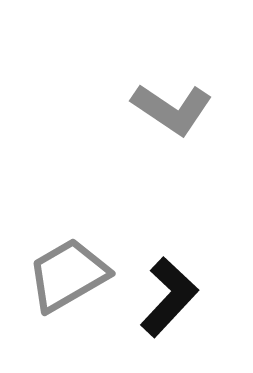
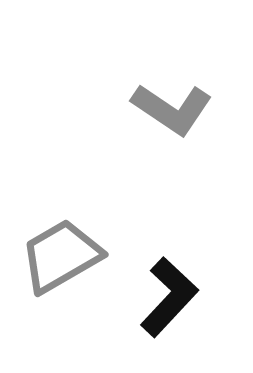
gray trapezoid: moved 7 px left, 19 px up
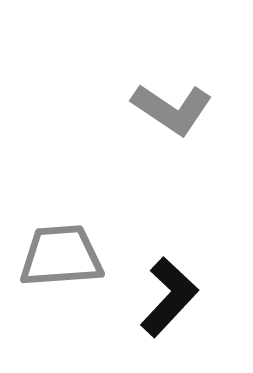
gray trapezoid: rotated 26 degrees clockwise
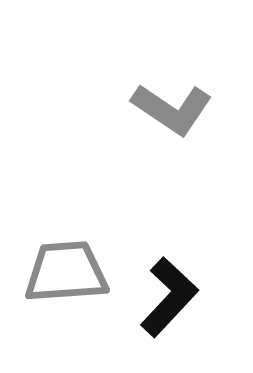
gray trapezoid: moved 5 px right, 16 px down
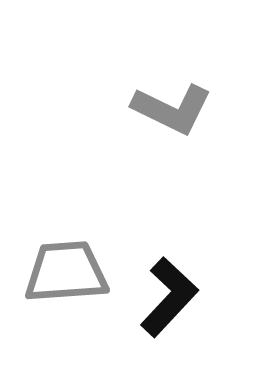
gray L-shape: rotated 8 degrees counterclockwise
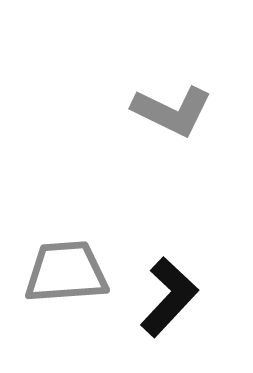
gray L-shape: moved 2 px down
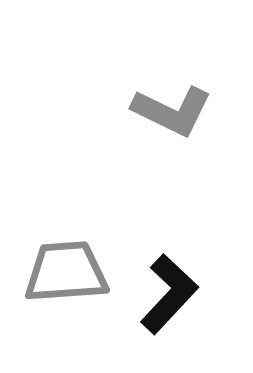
black L-shape: moved 3 px up
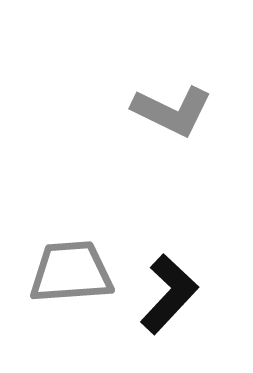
gray trapezoid: moved 5 px right
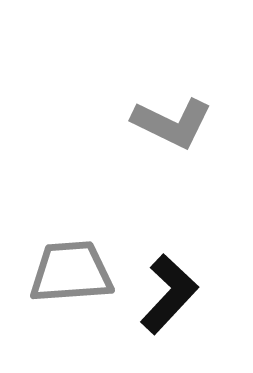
gray L-shape: moved 12 px down
